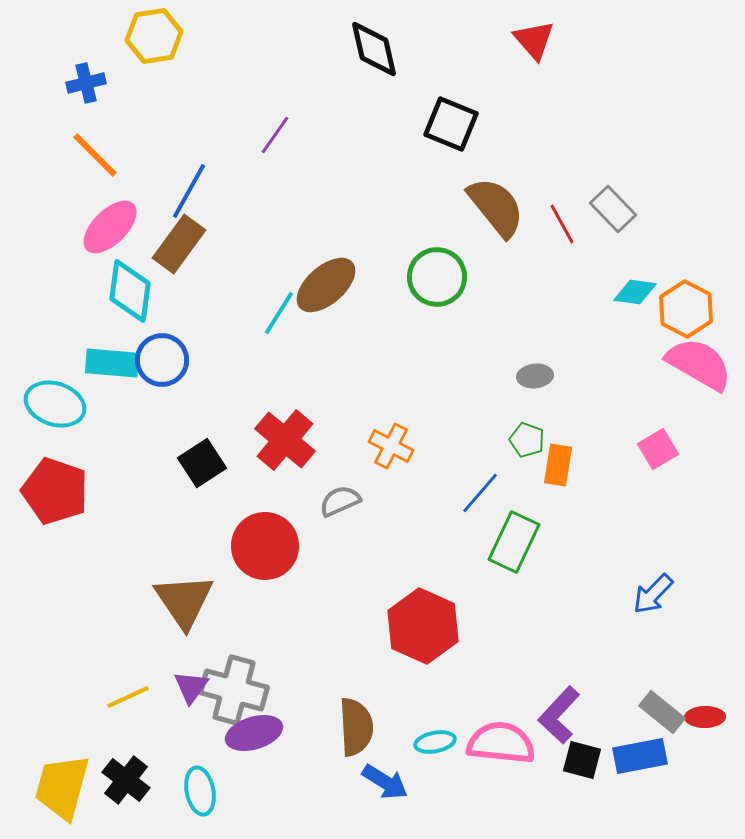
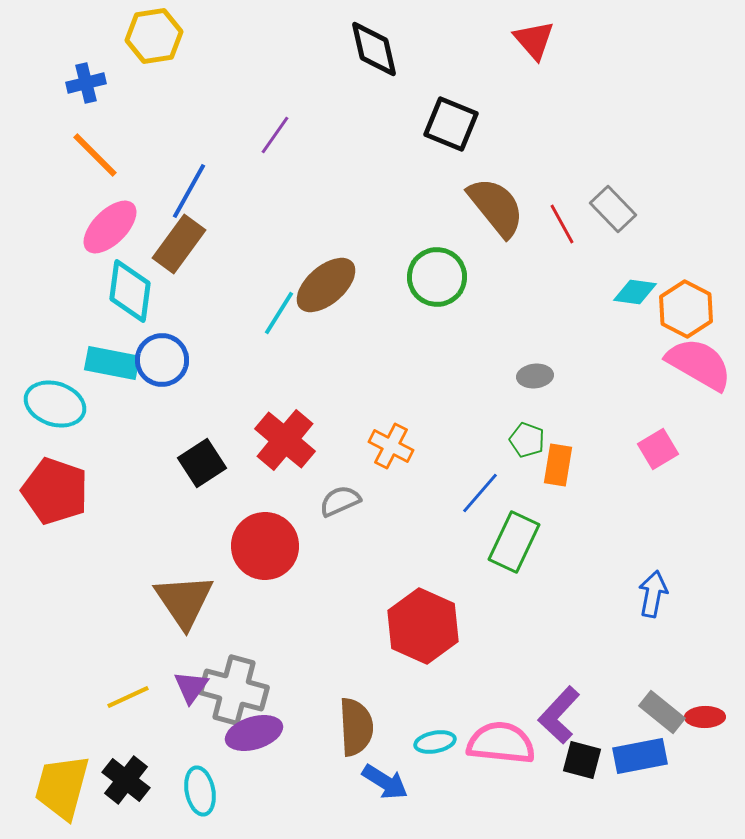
cyan rectangle at (112, 363): rotated 6 degrees clockwise
blue arrow at (653, 594): rotated 147 degrees clockwise
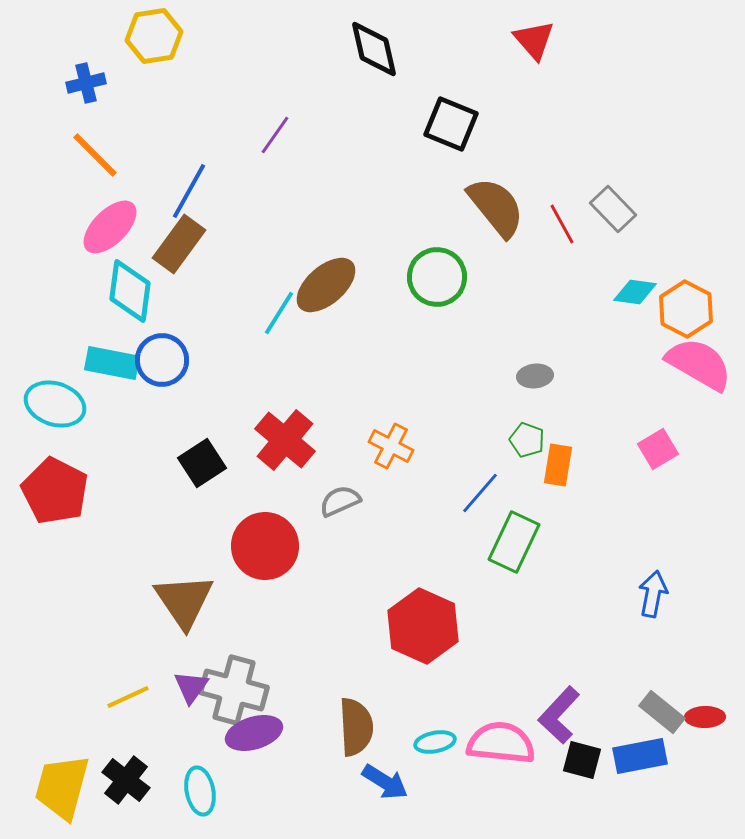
red pentagon at (55, 491): rotated 8 degrees clockwise
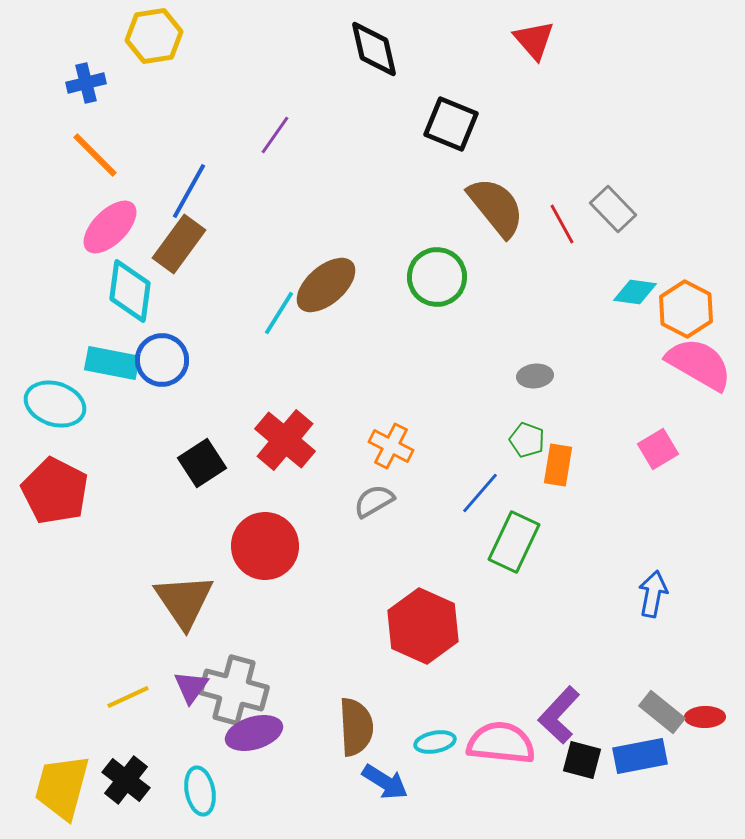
gray semicircle at (340, 501): moved 34 px right; rotated 6 degrees counterclockwise
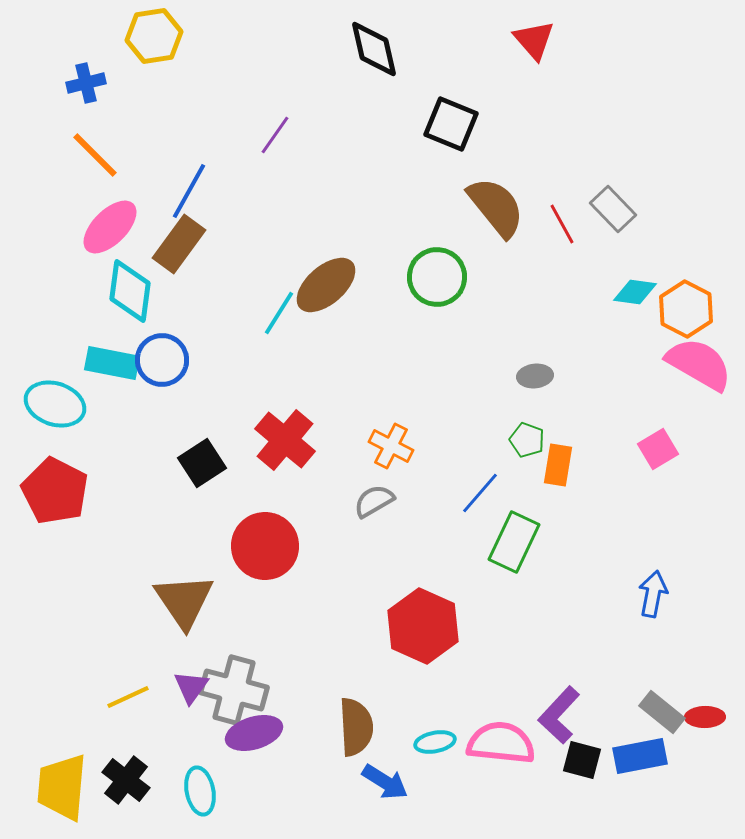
yellow trapezoid at (62, 787): rotated 10 degrees counterclockwise
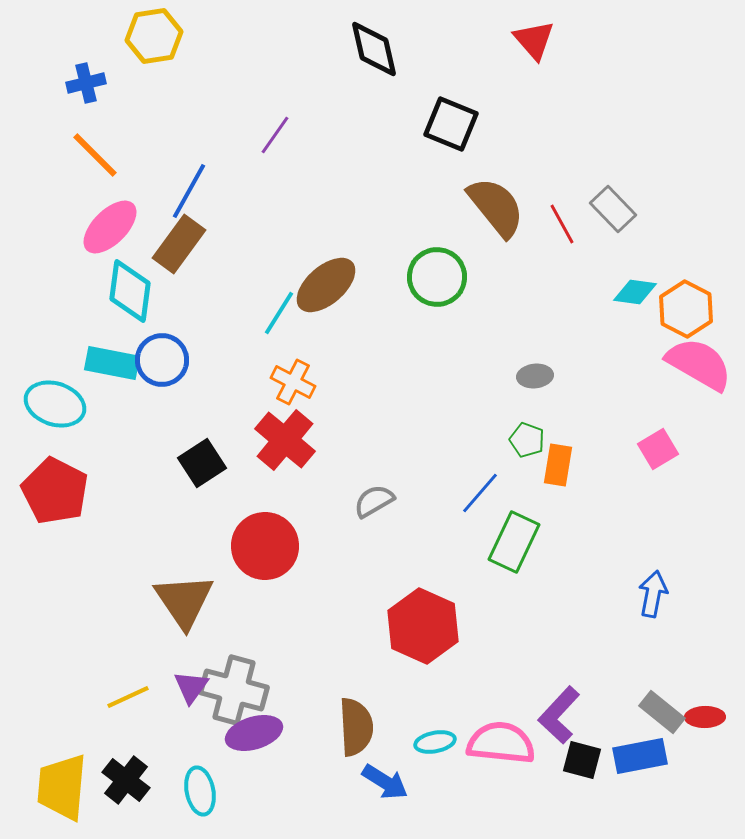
orange cross at (391, 446): moved 98 px left, 64 px up
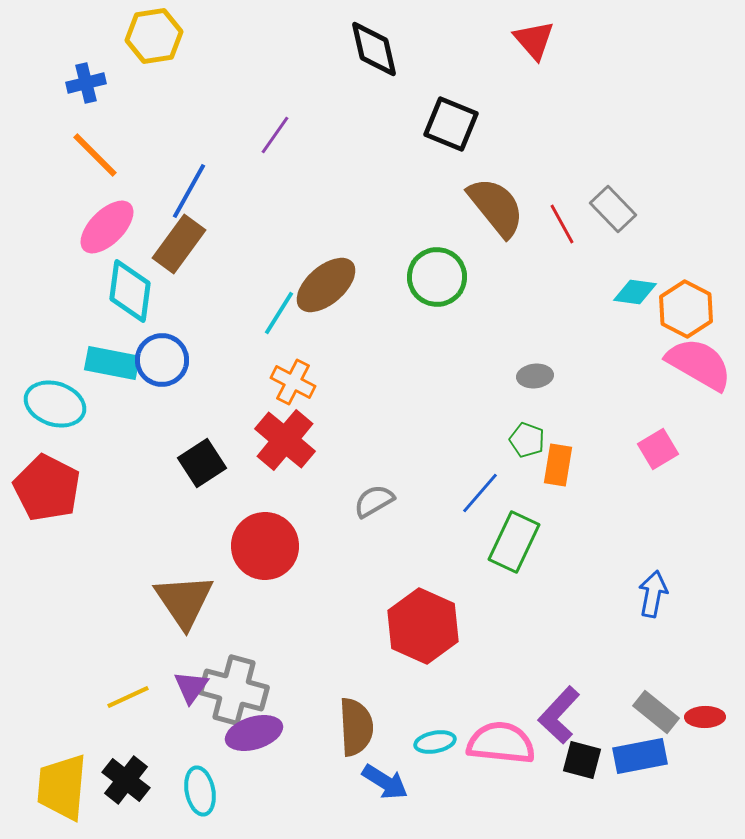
pink ellipse at (110, 227): moved 3 px left
red pentagon at (55, 491): moved 8 px left, 3 px up
gray rectangle at (662, 712): moved 6 px left
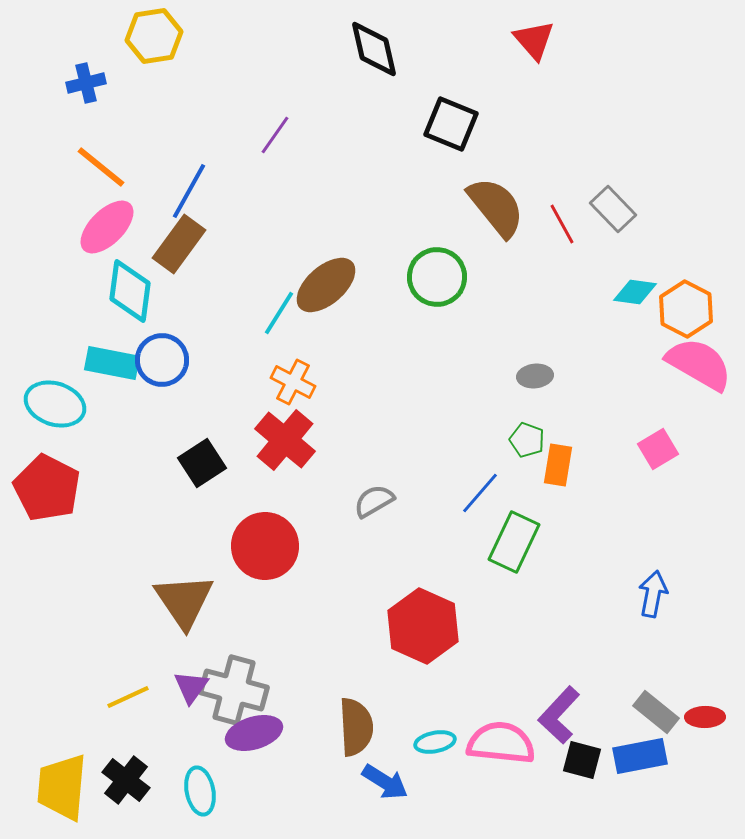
orange line at (95, 155): moved 6 px right, 12 px down; rotated 6 degrees counterclockwise
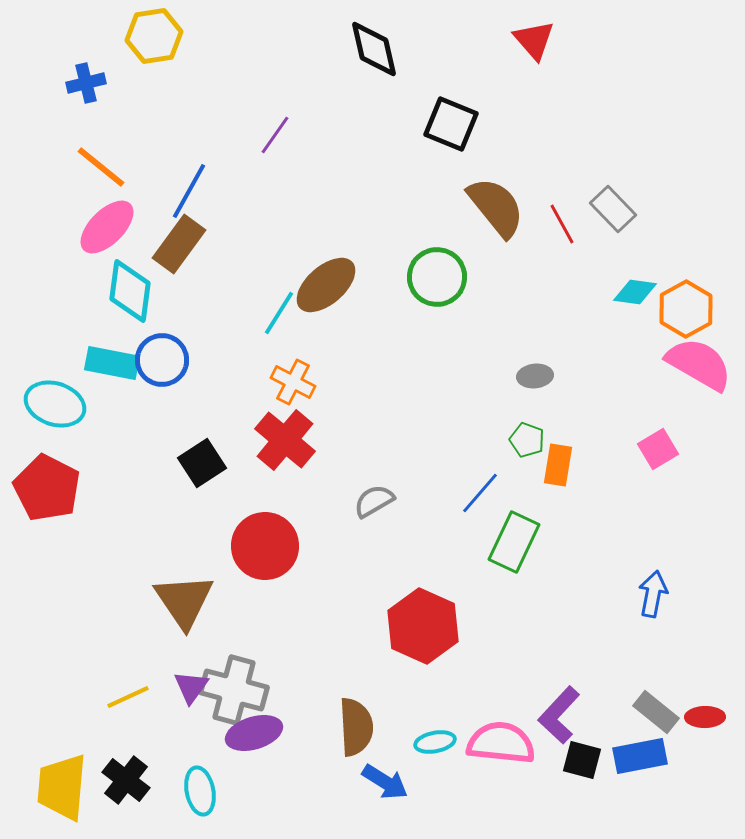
orange hexagon at (686, 309): rotated 4 degrees clockwise
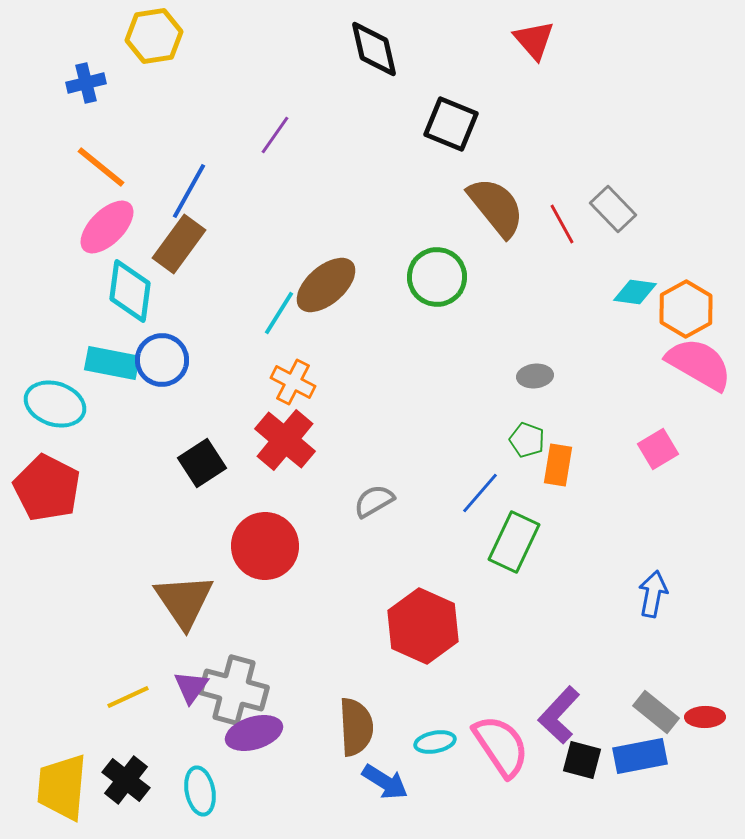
pink semicircle at (501, 743): moved 3 px down; rotated 50 degrees clockwise
